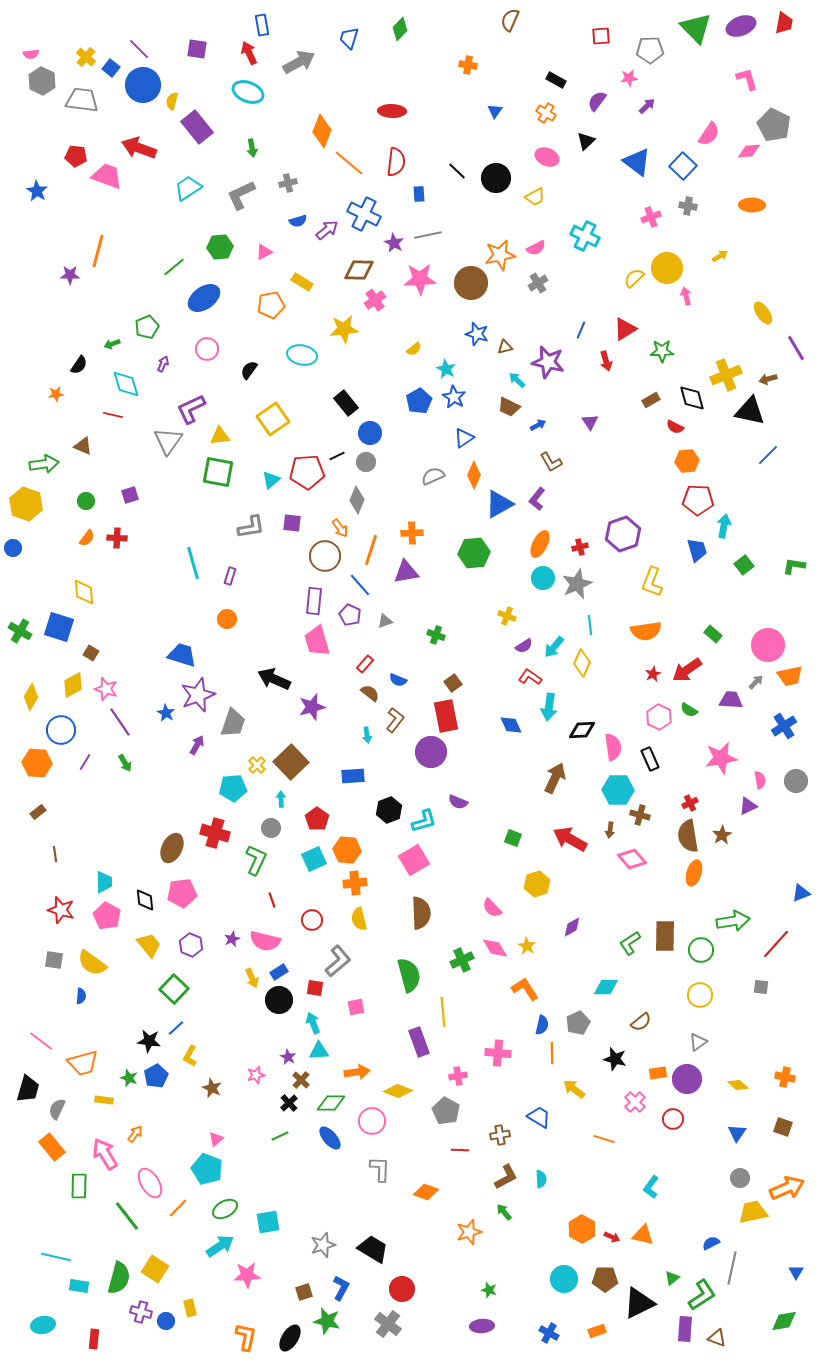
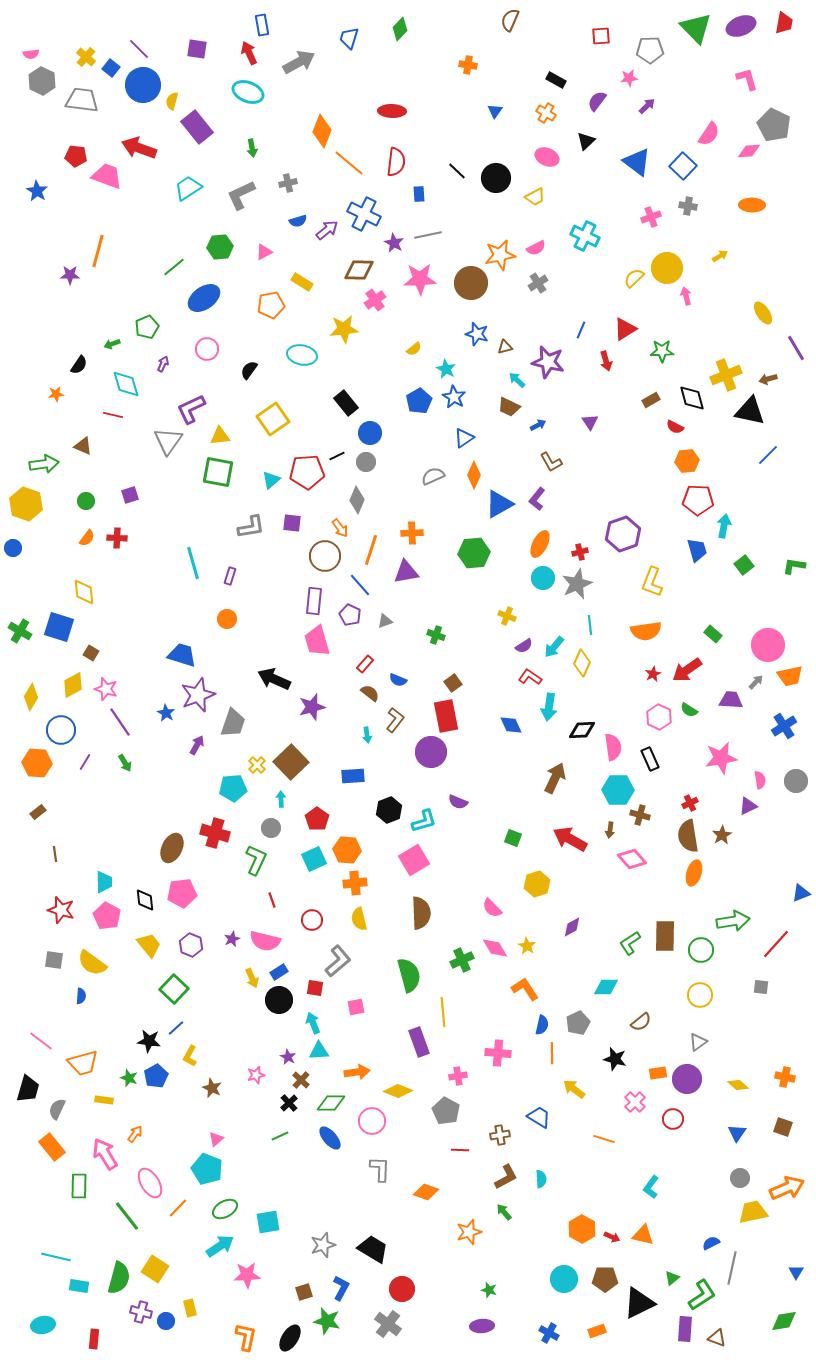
red cross at (580, 547): moved 5 px down
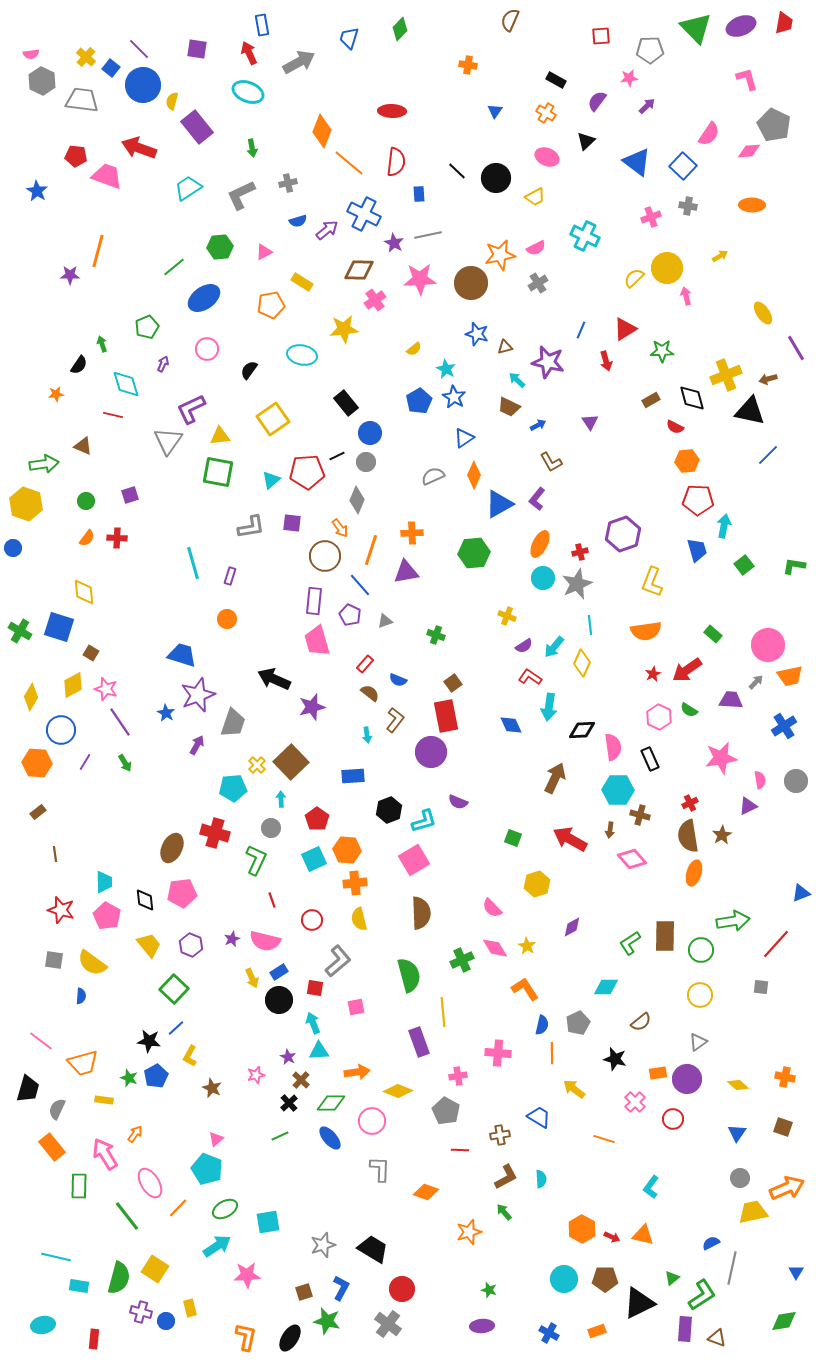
green arrow at (112, 344): moved 10 px left; rotated 91 degrees clockwise
cyan arrow at (220, 1246): moved 3 px left
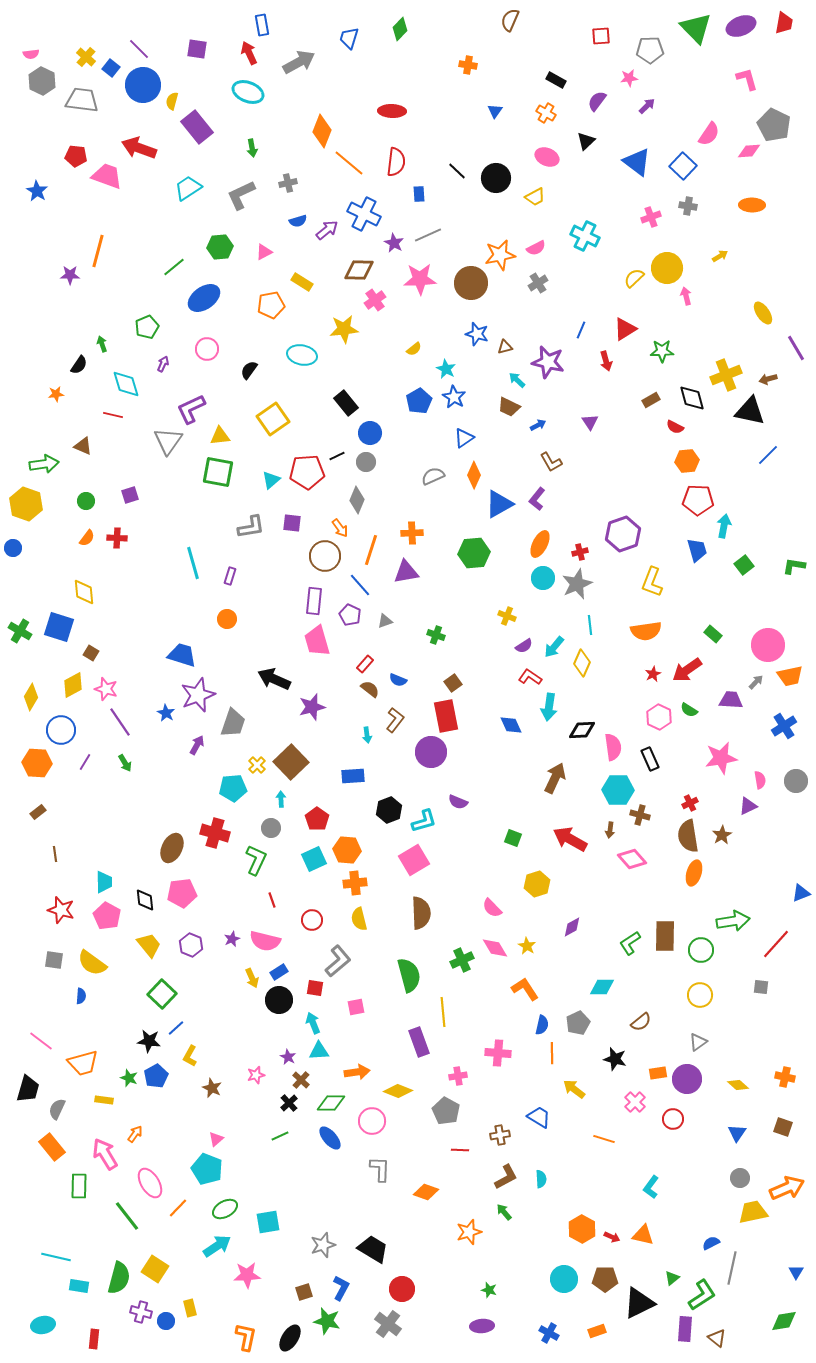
gray line at (428, 235): rotated 12 degrees counterclockwise
brown semicircle at (370, 693): moved 4 px up
cyan diamond at (606, 987): moved 4 px left
green square at (174, 989): moved 12 px left, 5 px down
brown triangle at (717, 1338): rotated 18 degrees clockwise
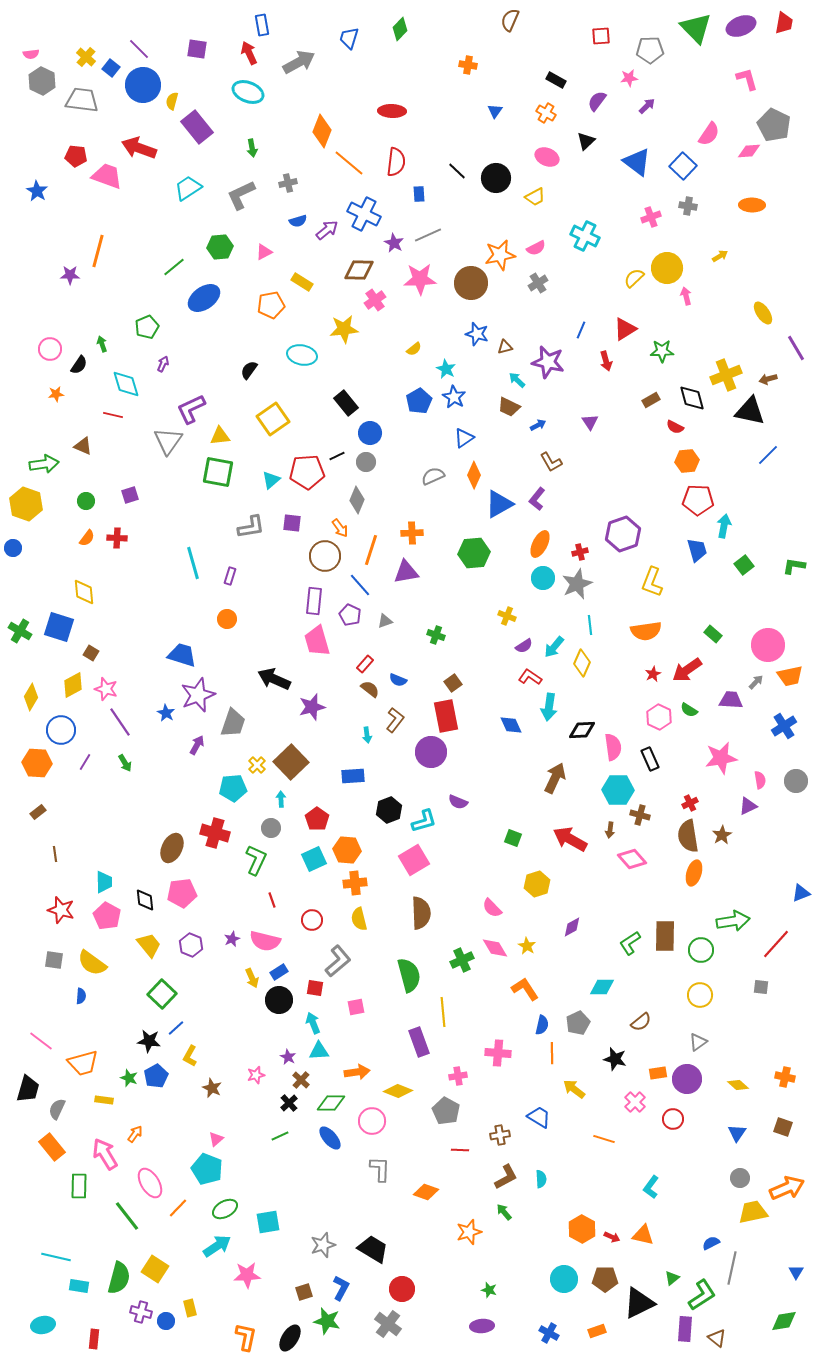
pink circle at (207, 349): moved 157 px left
